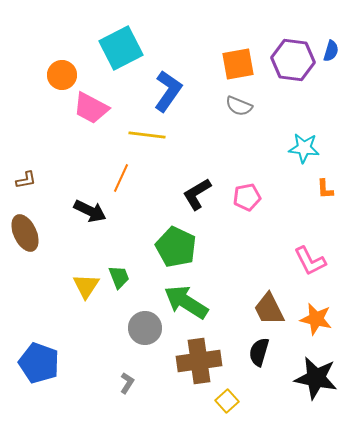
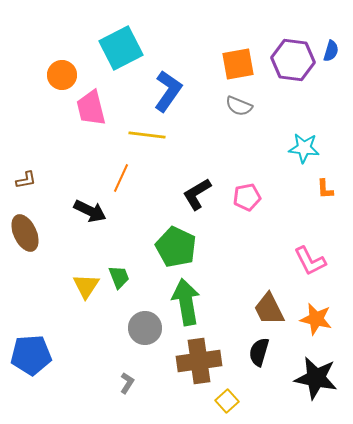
pink trapezoid: rotated 48 degrees clockwise
green arrow: rotated 48 degrees clockwise
blue pentagon: moved 8 px left, 8 px up; rotated 24 degrees counterclockwise
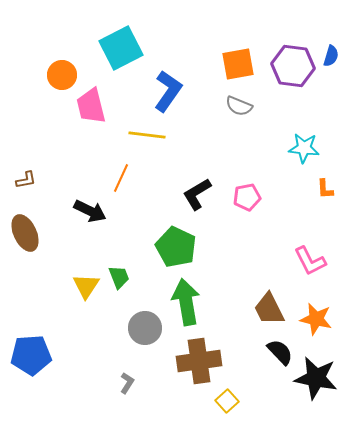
blue semicircle: moved 5 px down
purple hexagon: moved 6 px down
pink trapezoid: moved 2 px up
black semicircle: moved 21 px right; rotated 120 degrees clockwise
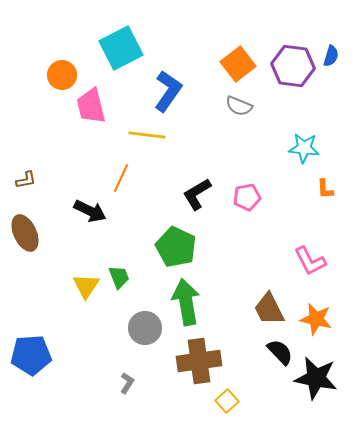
orange square: rotated 28 degrees counterclockwise
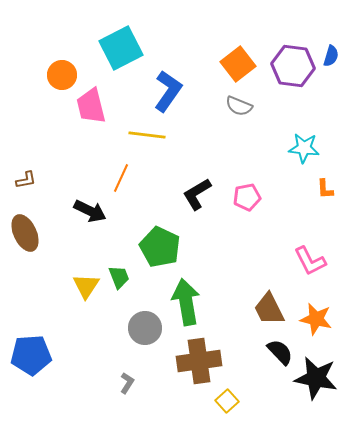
green pentagon: moved 16 px left
